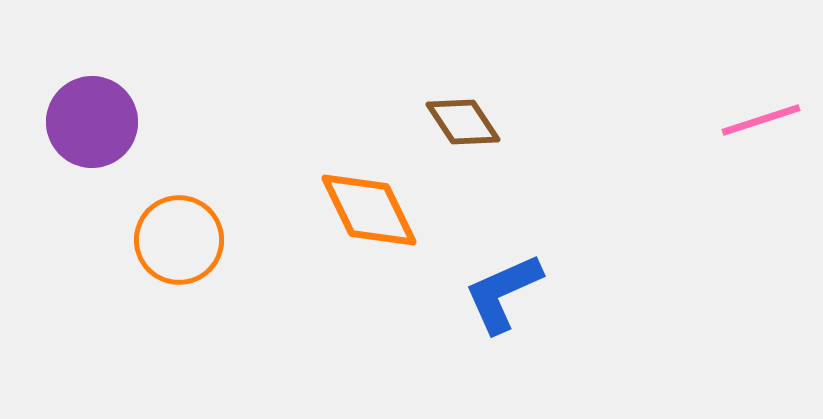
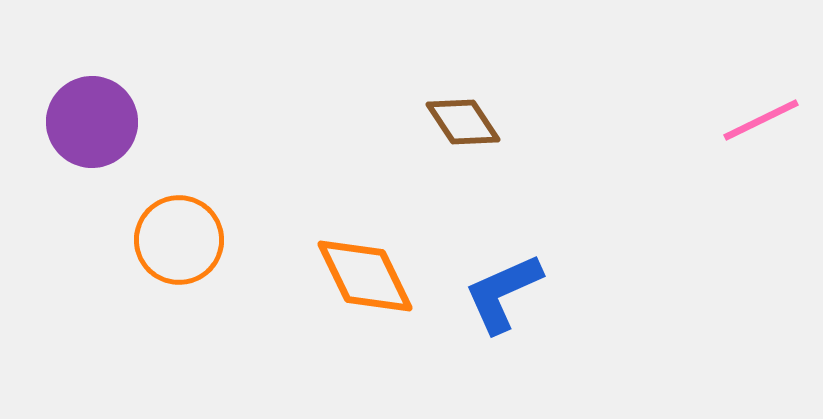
pink line: rotated 8 degrees counterclockwise
orange diamond: moved 4 px left, 66 px down
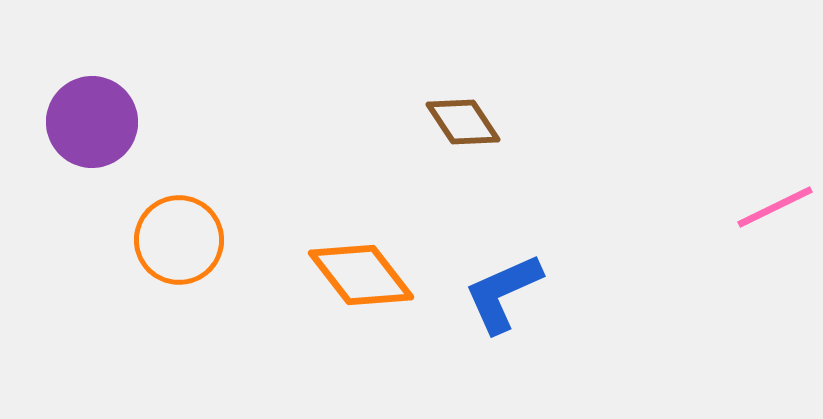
pink line: moved 14 px right, 87 px down
orange diamond: moved 4 px left, 1 px up; rotated 12 degrees counterclockwise
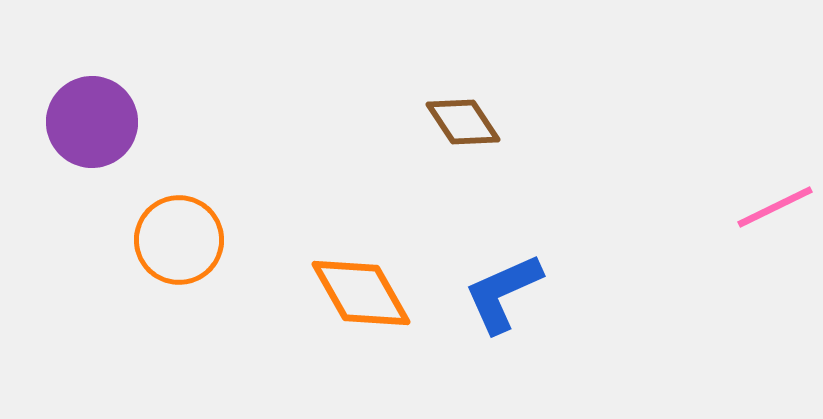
orange diamond: moved 18 px down; rotated 8 degrees clockwise
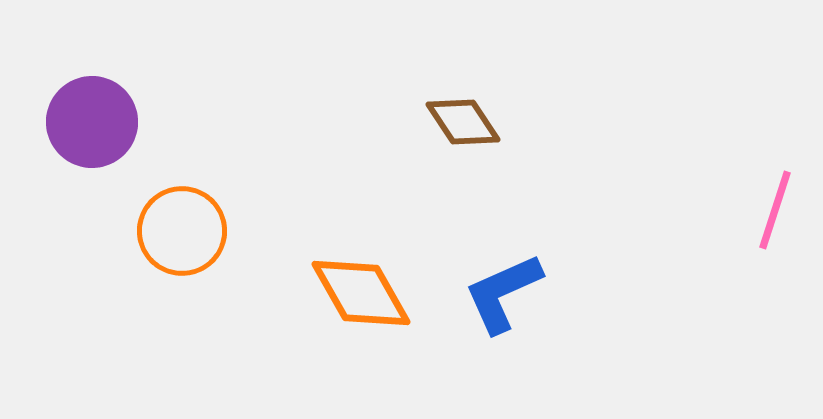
pink line: moved 3 px down; rotated 46 degrees counterclockwise
orange circle: moved 3 px right, 9 px up
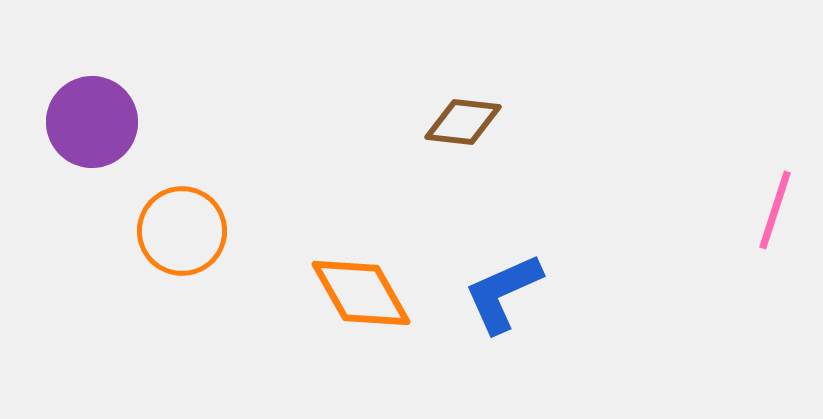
brown diamond: rotated 50 degrees counterclockwise
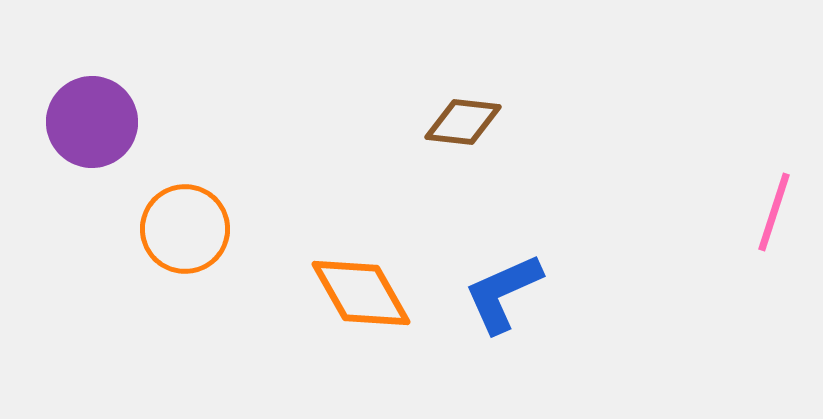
pink line: moved 1 px left, 2 px down
orange circle: moved 3 px right, 2 px up
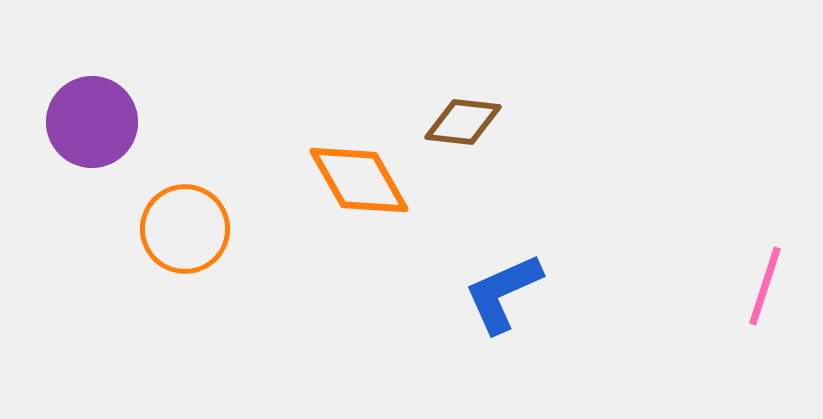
pink line: moved 9 px left, 74 px down
orange diamond: moved 2 px left, 113 px up
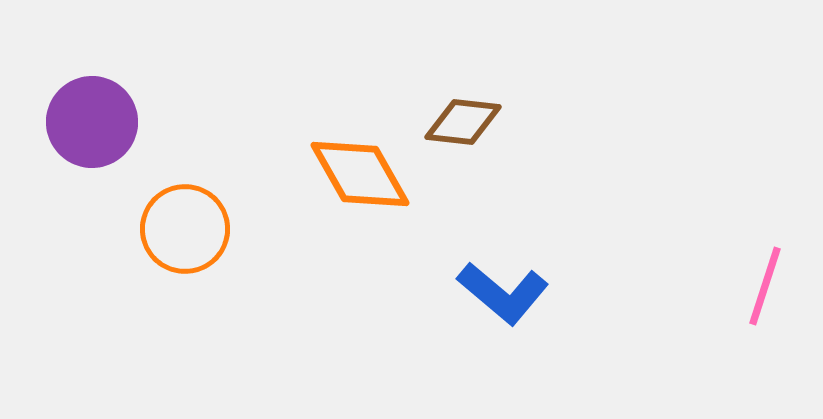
orange diamond: moved 1 px right, 6 px up
blue L-shape: rotated 116 degrees counterclockwise
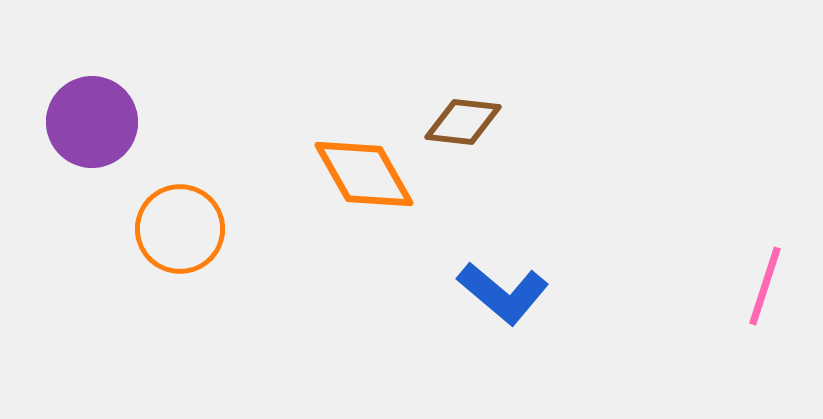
orange diamond: moved 4 px right
orange circle: moved 5 px left
